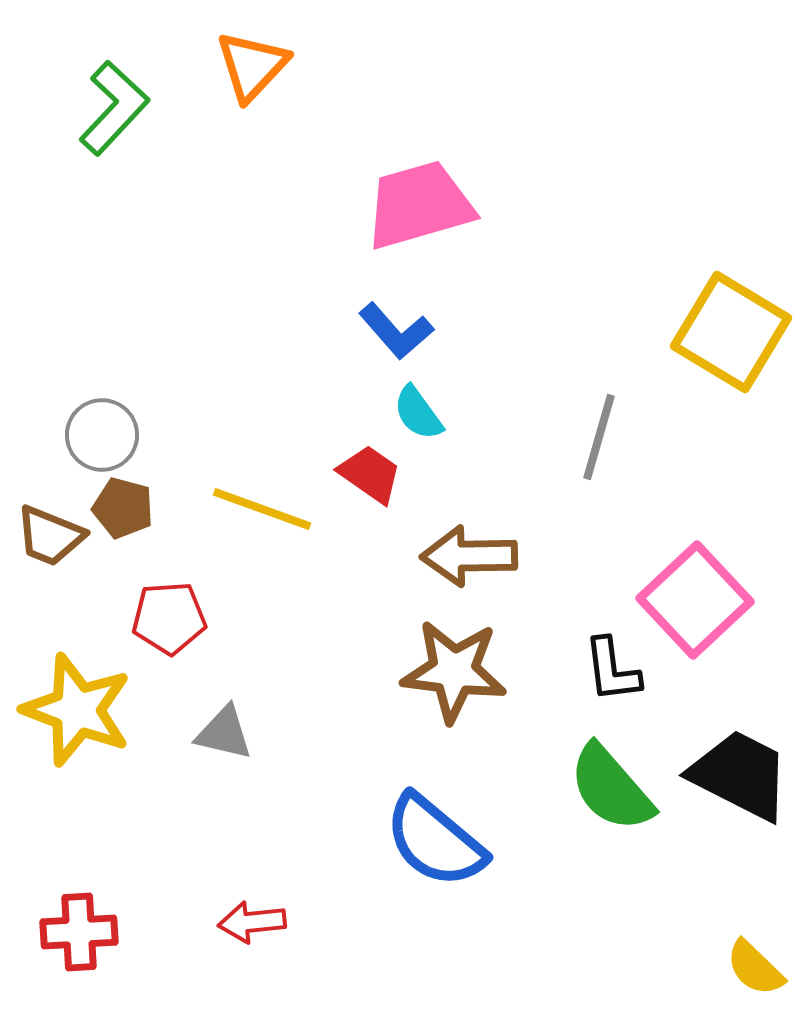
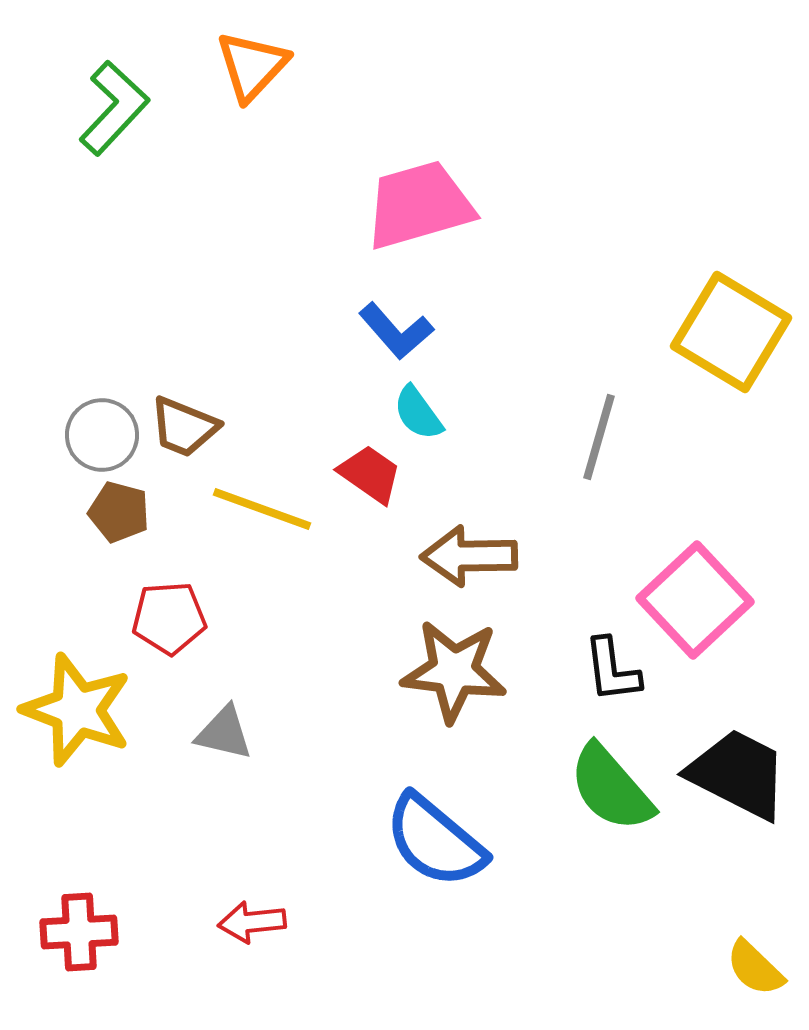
brown pentagon: moved 4 px left, 4 px down
brown trapezoid: moved 134 px right, 109 px up
black trapezoid: moved 2 px left, 1 px up
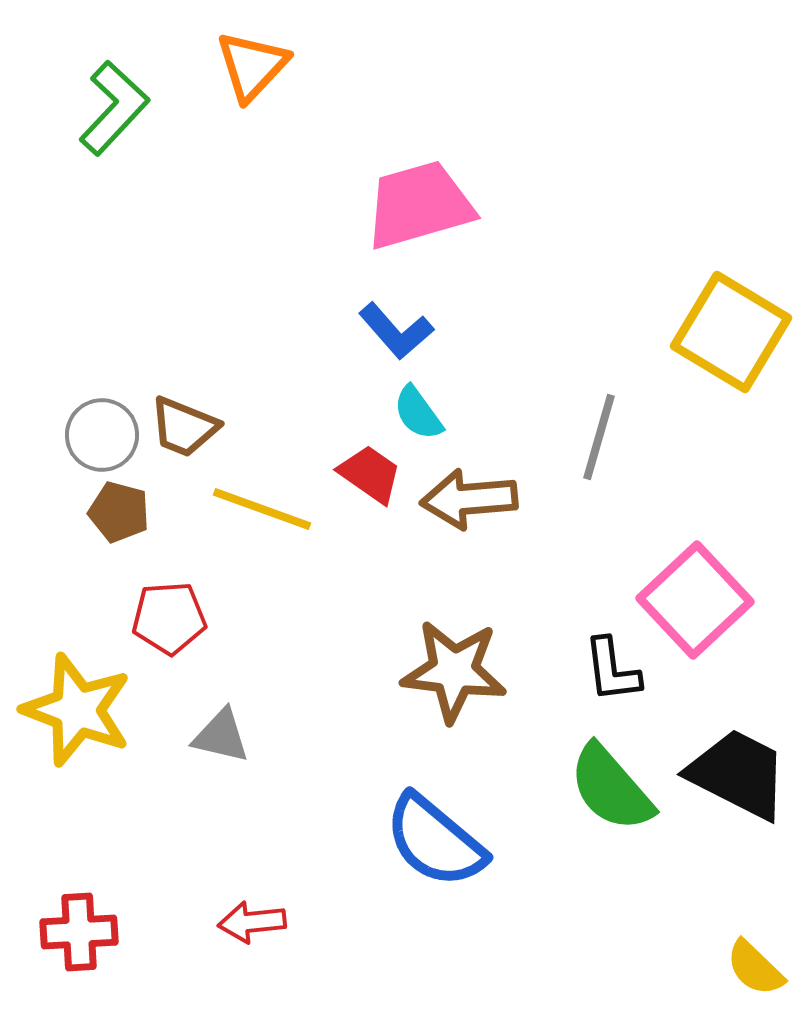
brown arrow: moved 57 px up; rotated 4 degrees counterclockwise
gray triangle: moved 3 px left, 3 px down
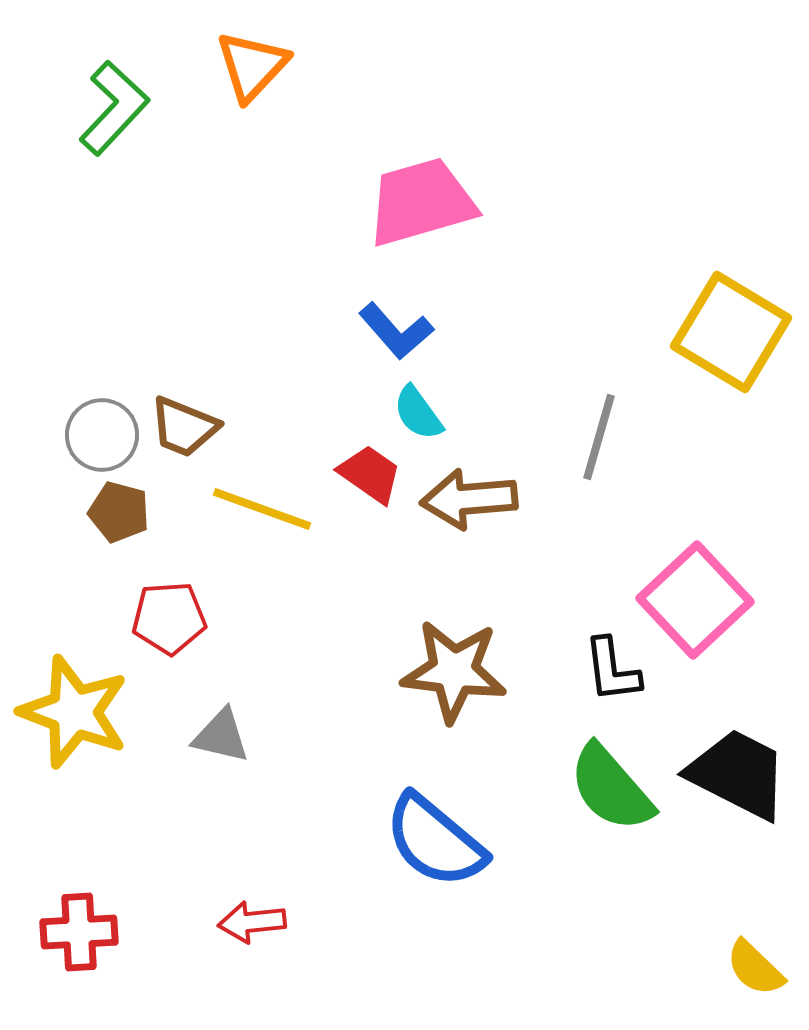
pink trapezoid: moved 2 px right, 3 px up
yellow star: moved 3 px left, 2 px down
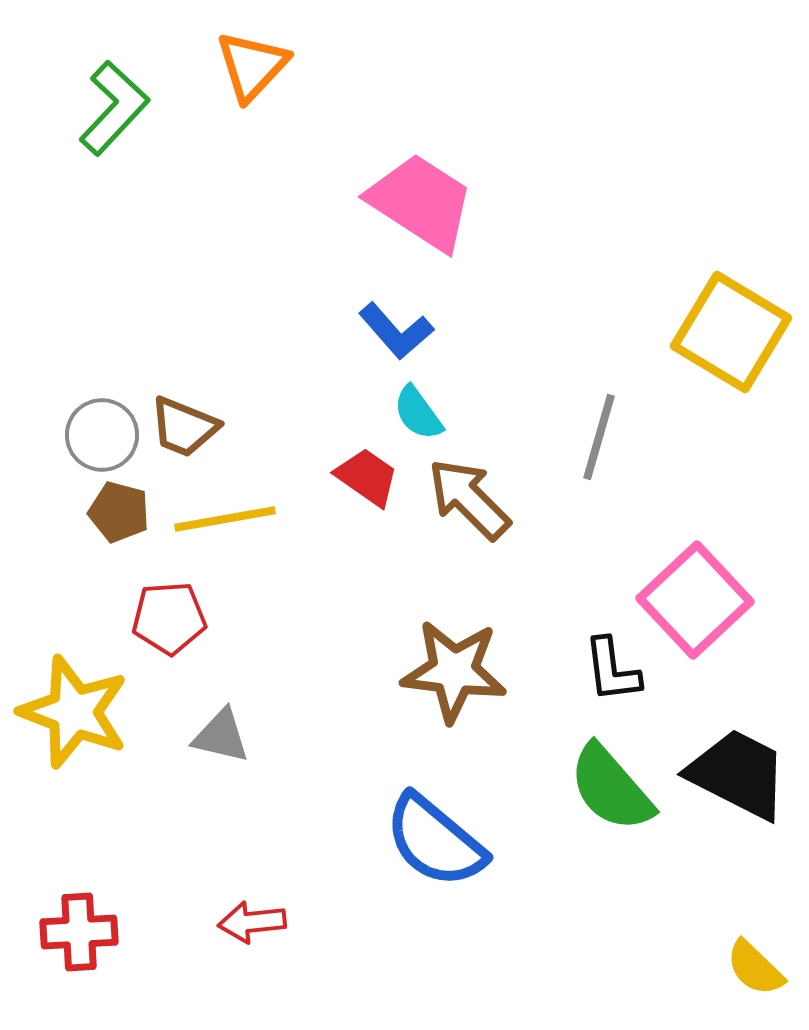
pink trapezoid: rotated 49 degrees clockwise
red trapezoid: moved 3 px left, 3 px down
brown arrow: rotated 50 degrees clockwise
yellow line: moved 37 px left, 10 px down; rotated 30 degrees counterclockwise
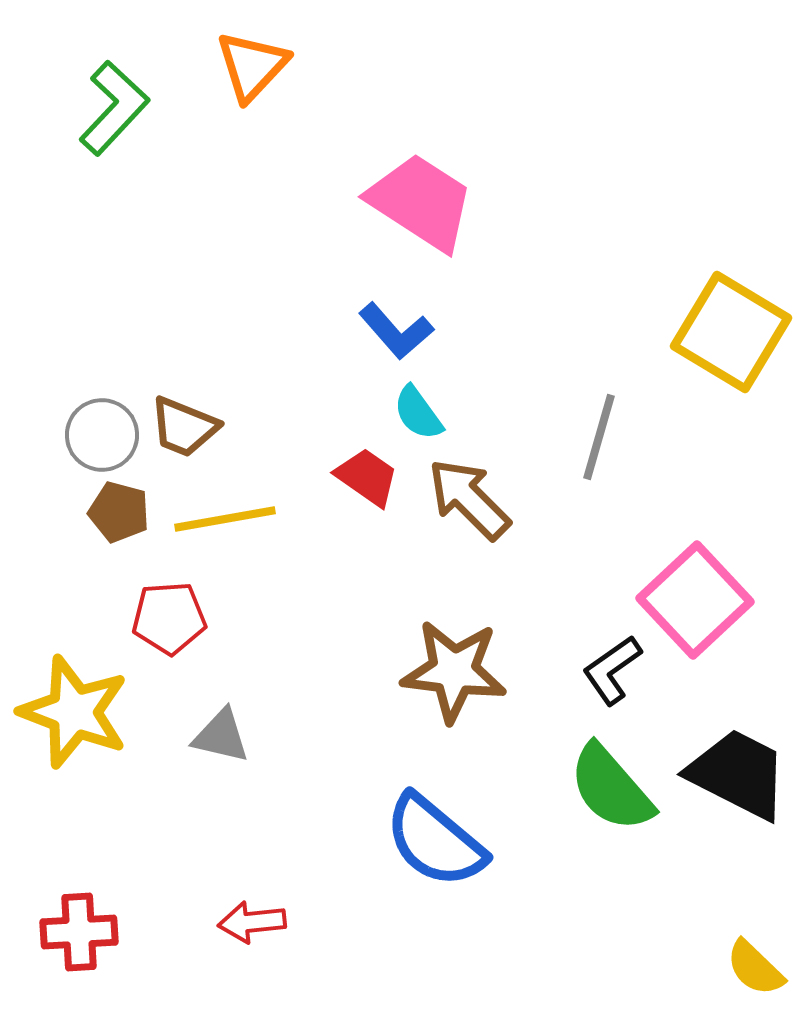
black L-shape: rotated 62 degrees clockwise
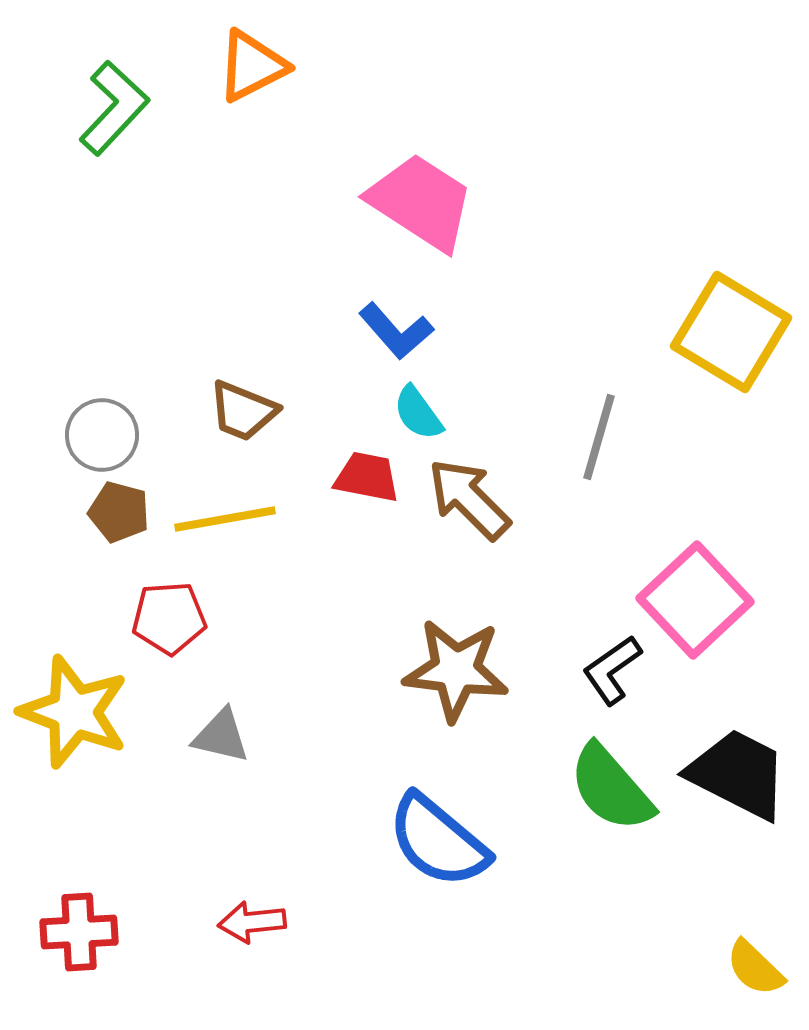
orange triangle: rotated 20 degrees clockwise
brown trapezoid: moved 59 px right, 16 px up
red trapezoid: rotated 24 degrees counterclockwise
brown star: moved 2 px right, 1 px up
blue semicircle: moved 3 px right
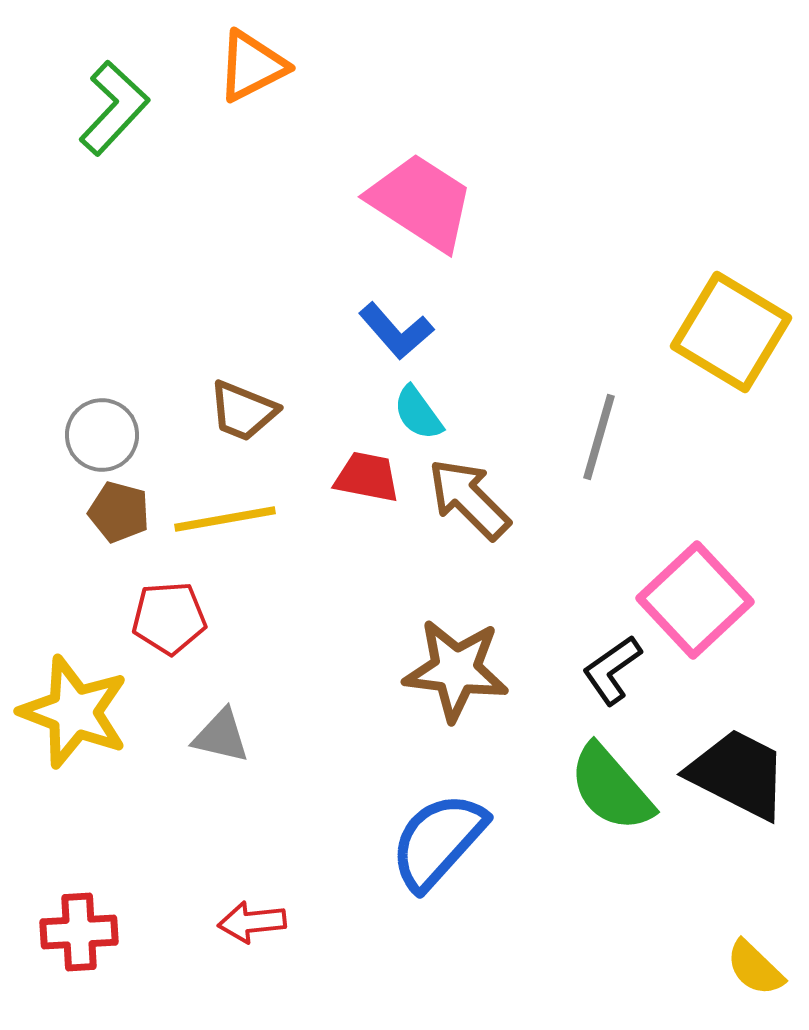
blue semicircle: rotated 92 degrees clockwise
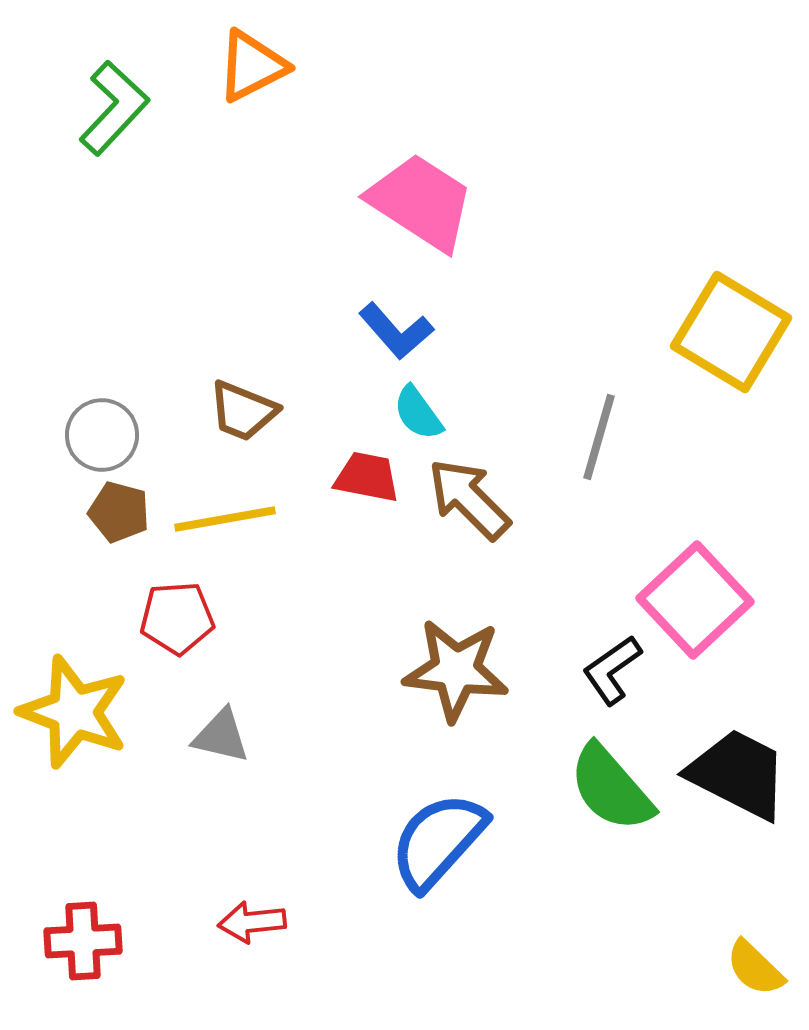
red pentagon: moved 8 px right
red cross: moved 4 px right, 9 px down
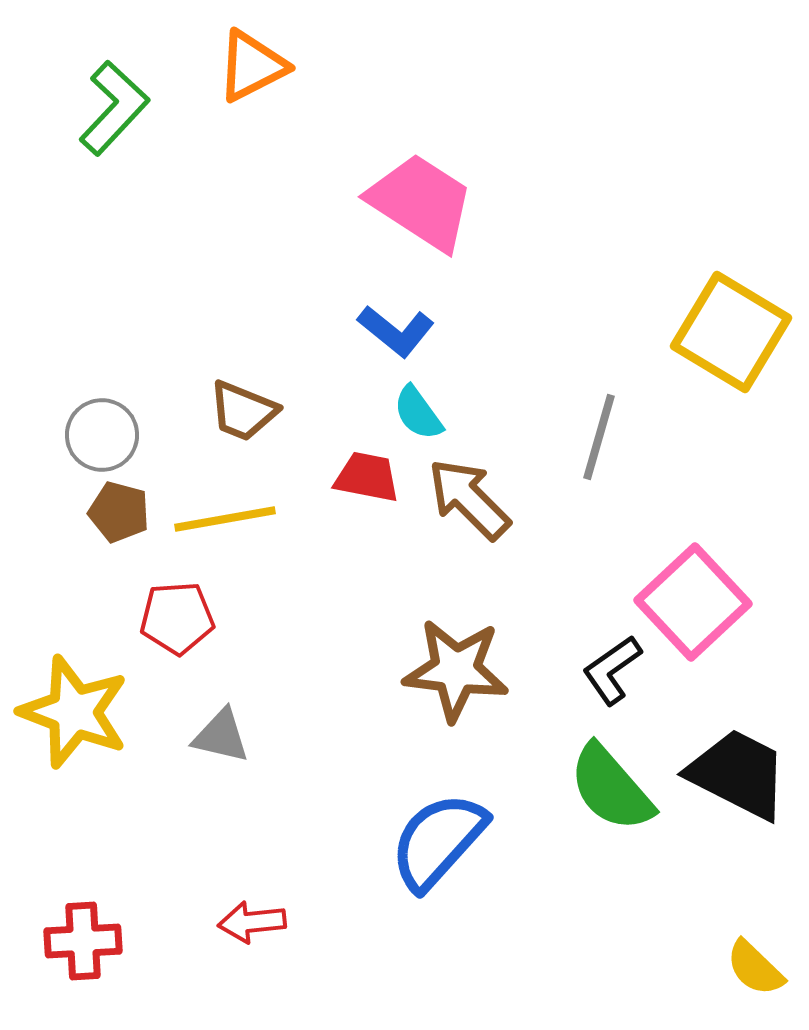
blue L-shape: rotated 10 degrees counterclockwise
pink square: moved 2 px left, 2 px down
